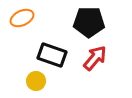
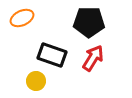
red arrow: moved 2 px left; rotated 8 degrees counterclockwise
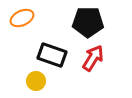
black pentagon: moved 1 px left
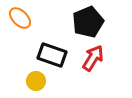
orange ellipse: moved 2 px left; rotated 70 degrees clockwise
black pentagon: rotated 24 degrees counterclockwise
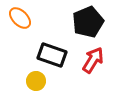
red arrow: moved 2 px down
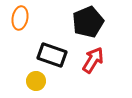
orange ellipse: rotated 55 degrees clockwise
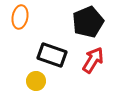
orange ellipse: moved 1 px up
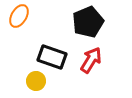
orange ellipse: moved 1 px left, 1 px up; rotated 20 degrees clockwise
black rectangle: moved 2 px down
red arrow: moved 2 px left
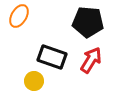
black pentagon: rotated 28 degrees clockwise
yellow circle: moved 2 px left
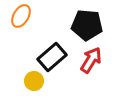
orange ellipse: moved 2 px right
black pentagon: moved 1 px left, 3 px down
black rectangle: rotated 60 degrees counterclockwise
